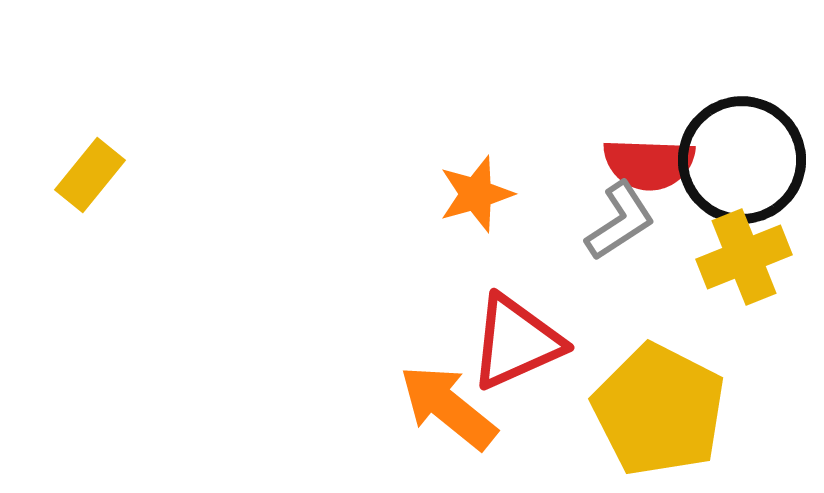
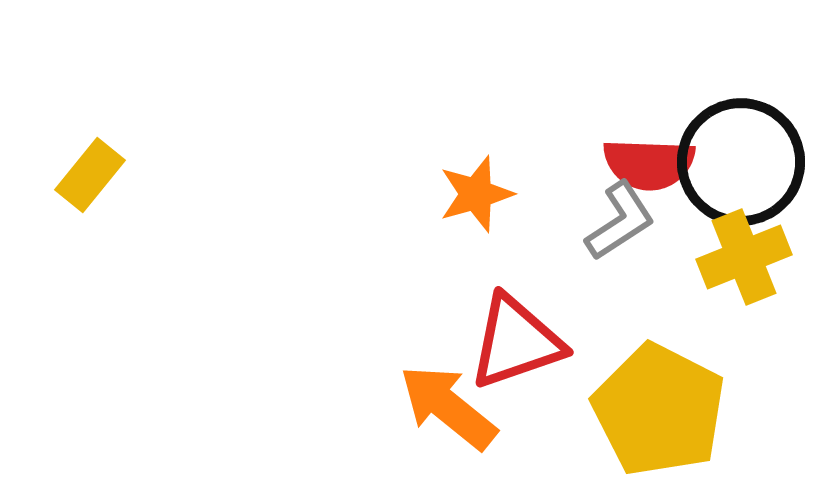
black circle: moved 1 px left, 2 px down
red triangle: rotated 5 degrees clockwise
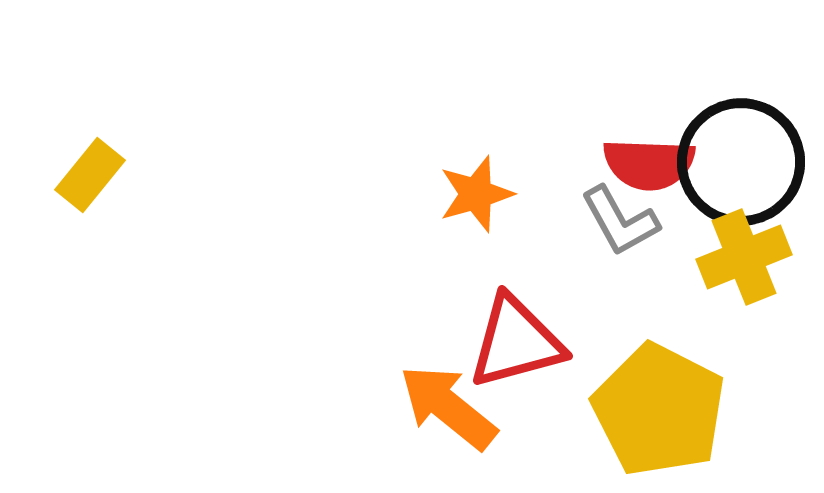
gray L-shape: rotated 94 degrees clockwise
red triangle: rotated 4 degrees clockwise
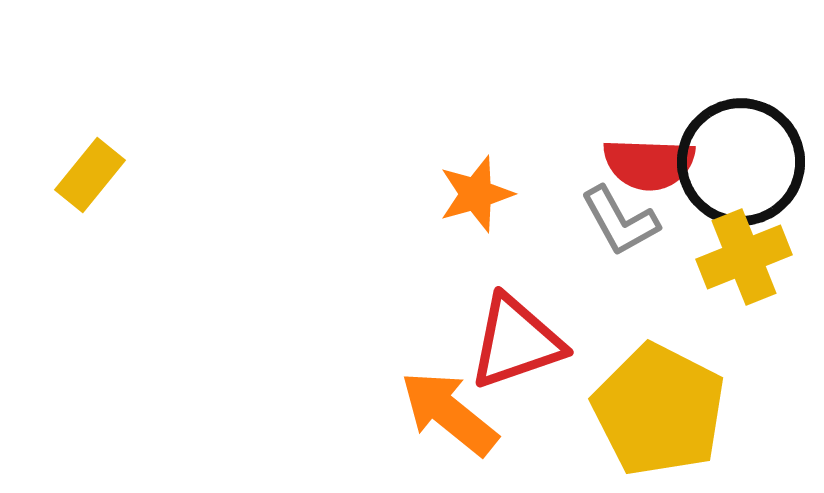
red triangle: rotated 4 degrees counterclockwise
orange arrow: moved 1 px right, 6 px down
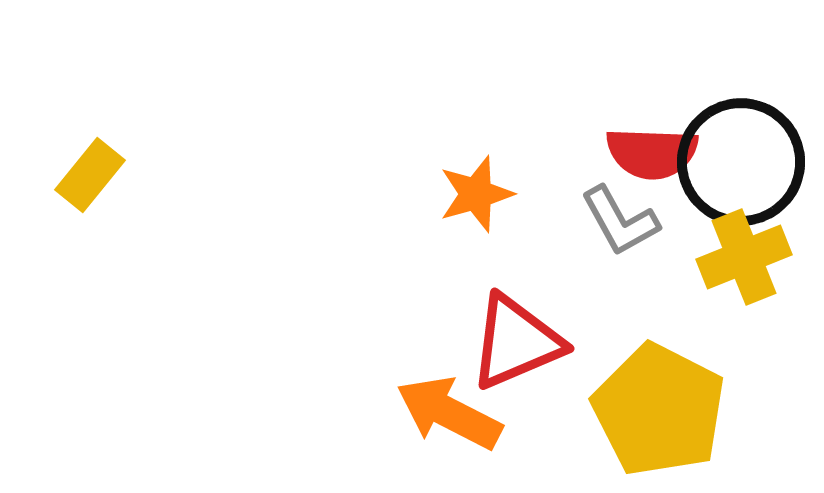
red semicircle: moved 3 px right, 11 px up
red triangle: rotated 4 degrees counterclockwise
orange arrow: rotated 12 degrees counterclockwise
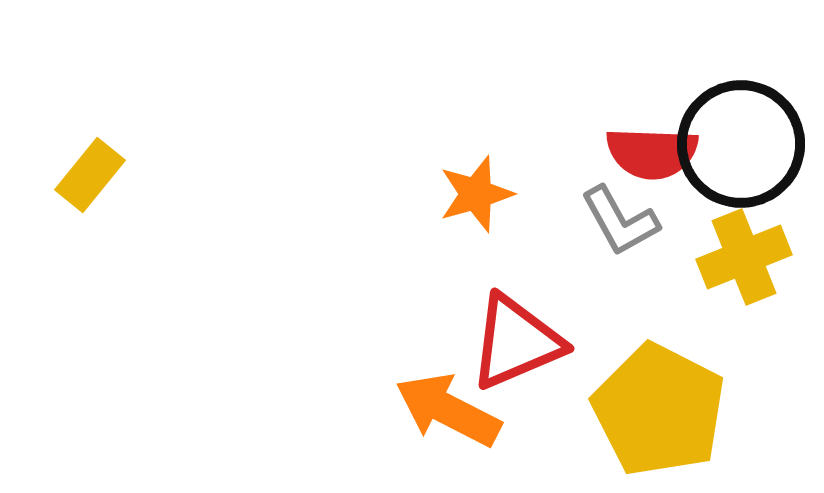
black circle: moved 18 px up
orange arrow: moved 1 px left, 3 px up
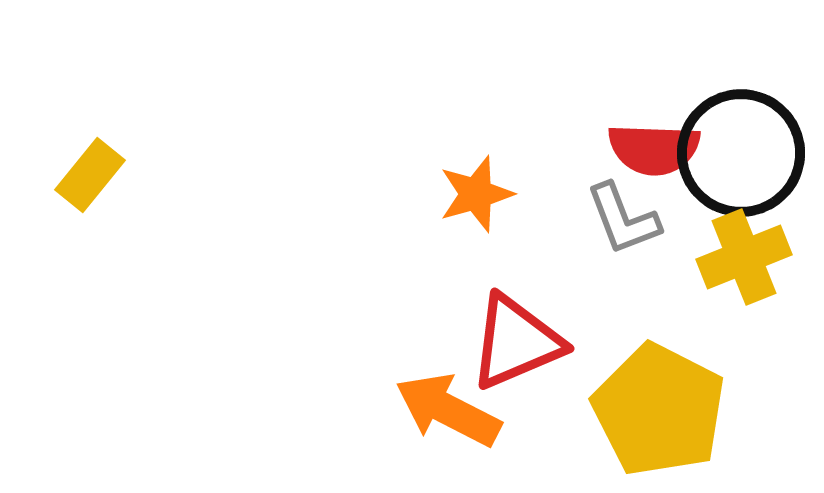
black circle: moved 9 px down
red semicircle: moved 2 px right, 4 px up
gray L-shape: moved 3 px right, 2 px up; rotated 8 degrees clockwise
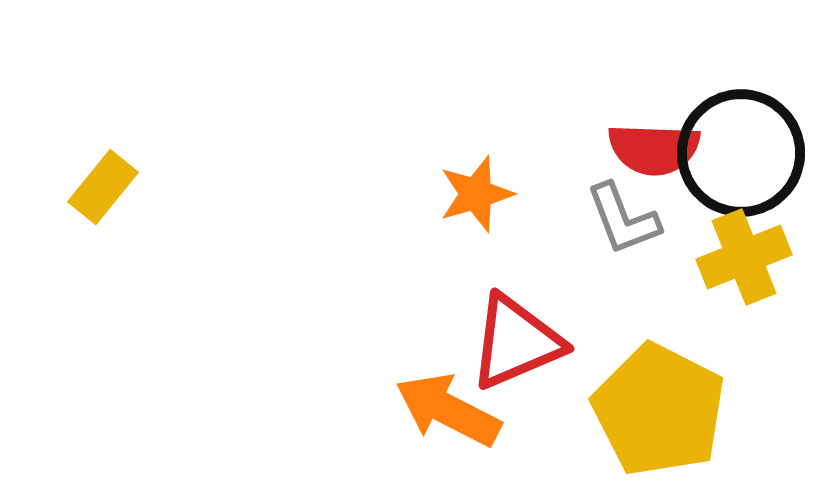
yellow rectangle: moved 13 px right, 12 px down
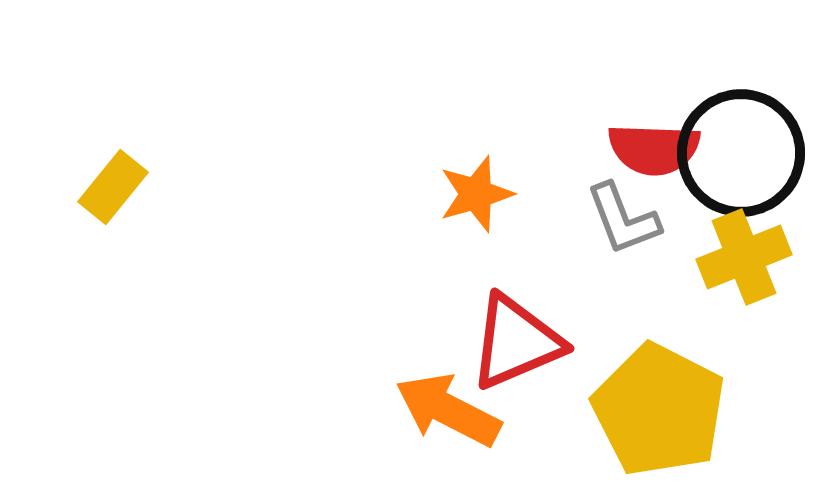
yellow rectangle: moved 10 px right
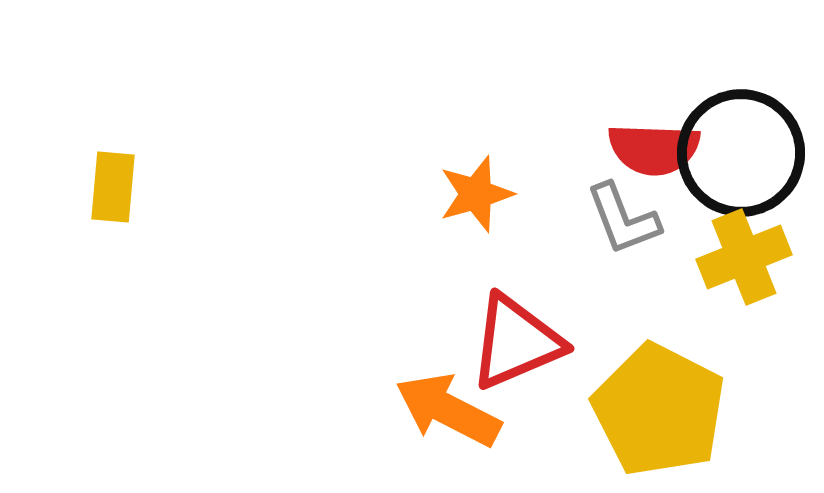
yellow rectangle: rotated 34 degrees counterclockwise
